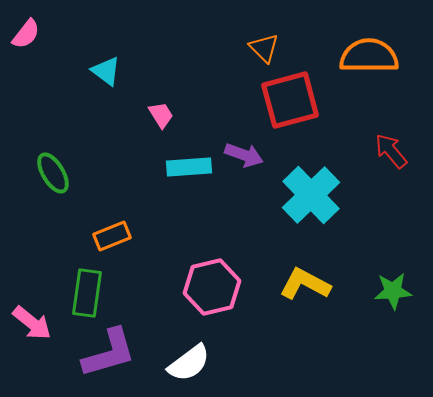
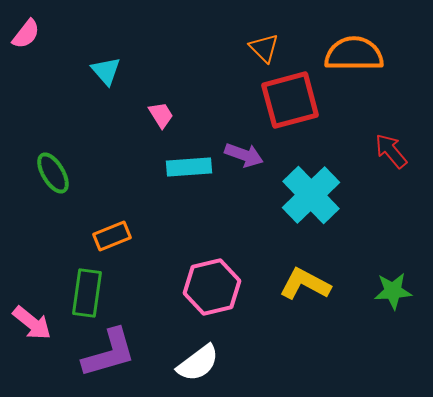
orange semicircle: moved 15 px left, 2 px up
cyan triangle: rotated 12 degrees clockwise
white semicircle: moved 9 px right
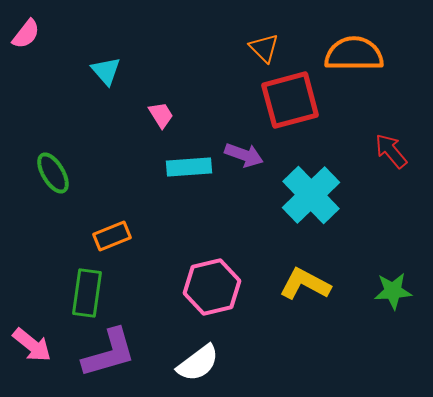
pink arrow: moved 22 px down
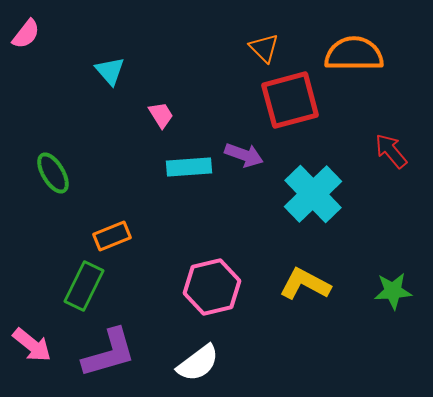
cyan triangle: moved 4 px right
cyan cross: moved 2 px right, 1 px up
green rectangle: moved 3 px left, 7 px up; rotated 18 degrees clockwise
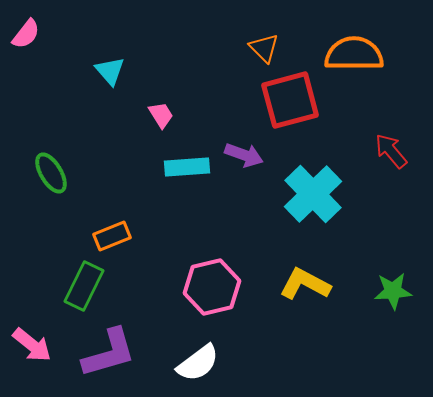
cyan rectangle: moved 2 px left
green ellipse: moved 2 px left
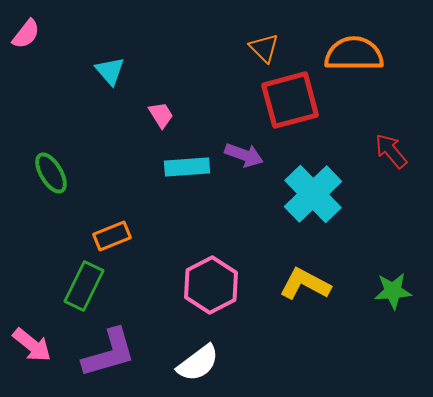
pink hexagon: moved 1 px left, 2 px up; rotated 14 degrees counterclockwise
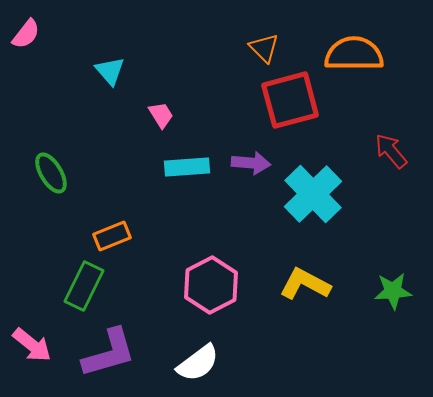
purple arrow: moved 7 px right, 8 px down; rotated 15 degrees counterclockwise
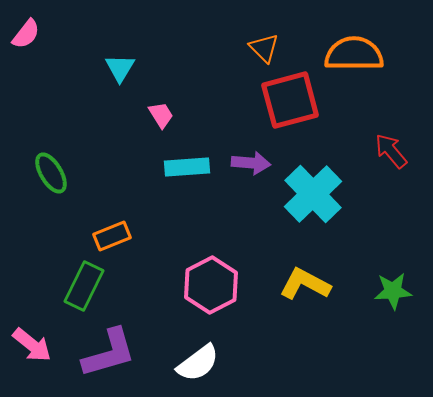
cyan triangle: moved 10 px right, 3 px up; rotated 12 degrees clockwise
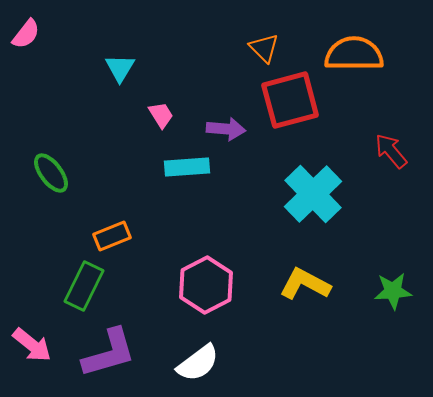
purple arrow: moved 25 px left, 34 px up
green ellipse: rotated 6 degrees counterclockwise
pink hexagon: moved 5 px left
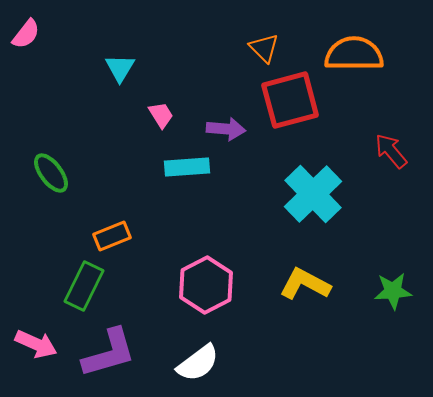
pink arrow: moved 4 px right, 1 px up; rotated 15 degrees counterclockwise
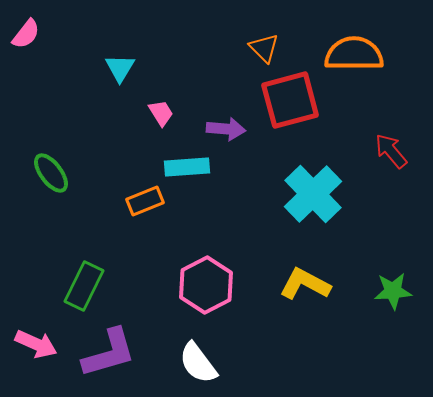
pink trapezoid: moved 2 px up
orange rectangle: moved 33 px right, 35 px up
white semicircle: rotated 90 degrees clockwise
